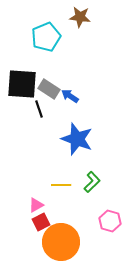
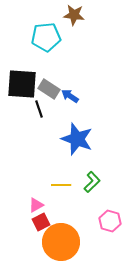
brown star: moved 6 px left, 2 px up
cyan pentagon: rotated 16 degrees clockwise
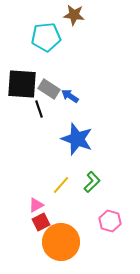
yellow line: rotated 48 degrees counterclockwise
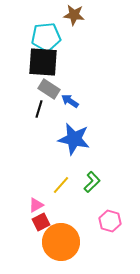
black square: moved 21 px right, 22 px up
blue arrow: moved 5 px down
black line: rotated 36 degrees clockwise
blue star: moved 3 px left; rotated 8 degrees counterclockwise
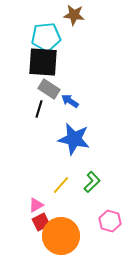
orange circle: moved 6 px up
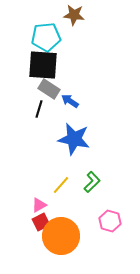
black square: moved 3 px down
pink triangle: moved 3 px right
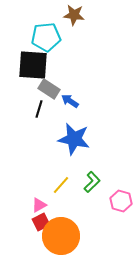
black square: moved 10 px left
pink hexagon: moved 11 px right, 20 px up
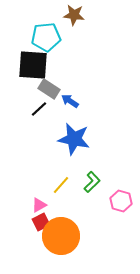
black line: rotated 30 degrees clockwise
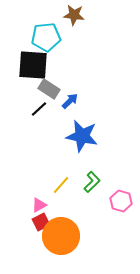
blue arrow: rotated 102 degrees clockwise
blue star: moved 8 px right, 3 px up
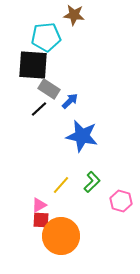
red square: moved 2 px up; rotated 30 degrees clockwise
